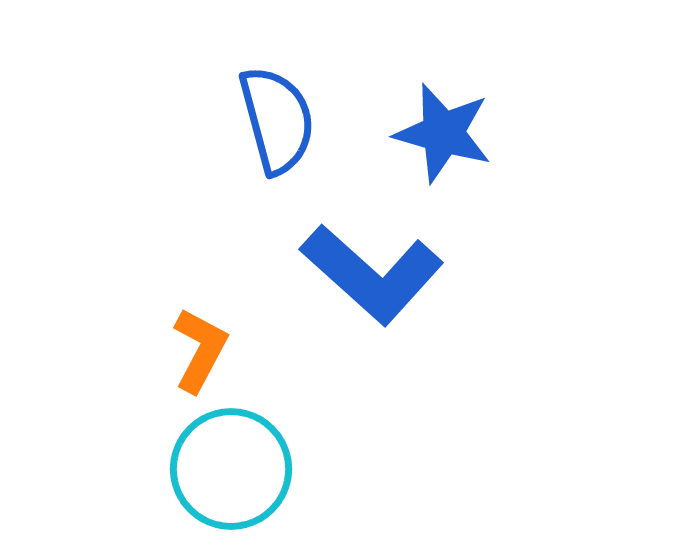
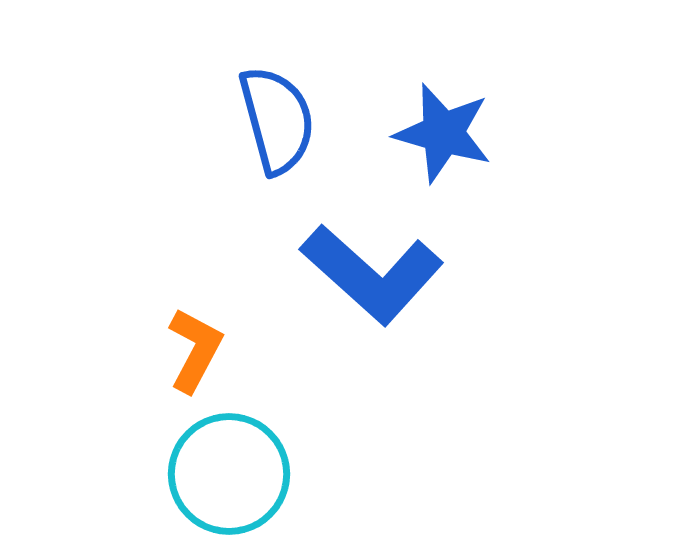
orange L-shape: moved 5 px left
cyan circle: moved 2 px left, 5 px down
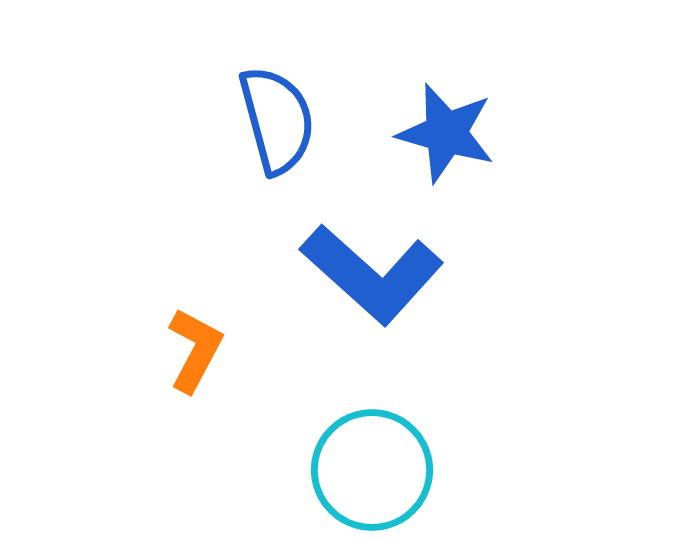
blue star: moved 3 px right
cyan circle: moved 143 px right, 4 px up
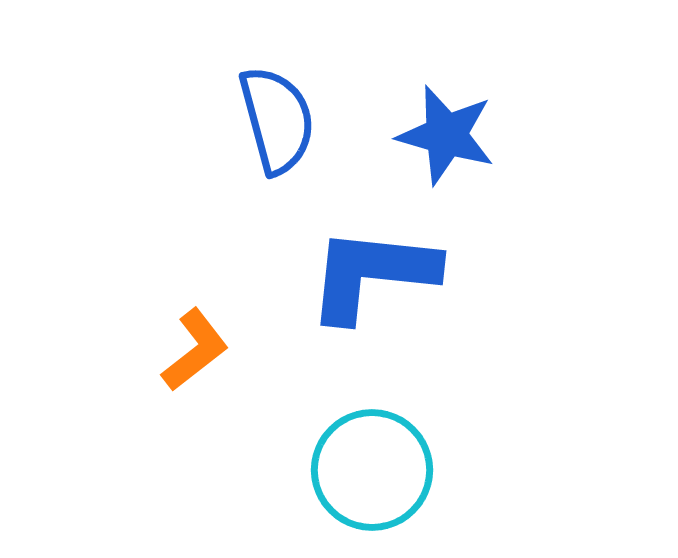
blue star: moved 2 px down
blue L-shape: rotated 144 degrees clockwise
orange L-shape: rotated 24 degrees clockwise
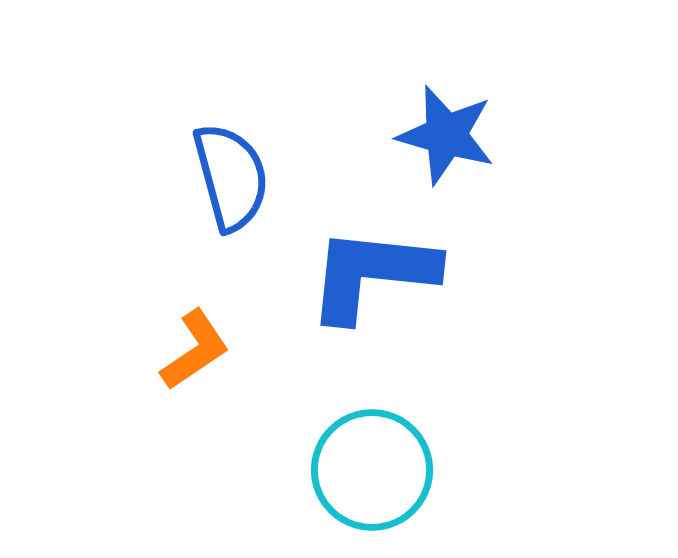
blue semicircle: moved 46 px left, 57 px down
orange L-shape: rotated 4 degrees clockwise
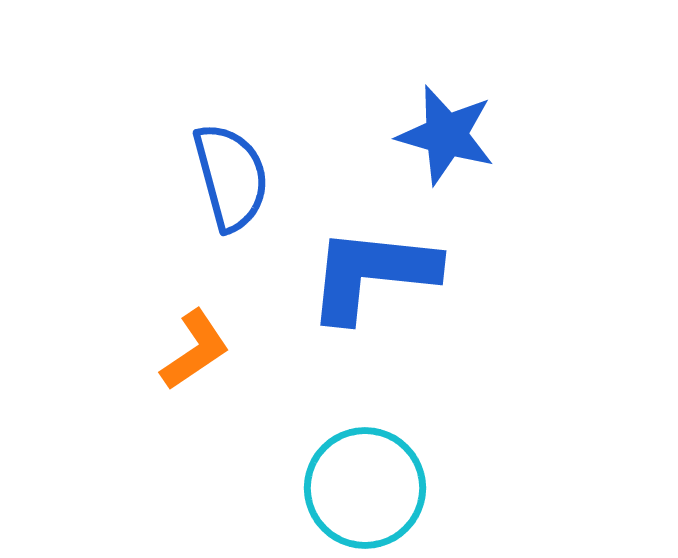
cyan circle: moved 7 px left, 18 px down
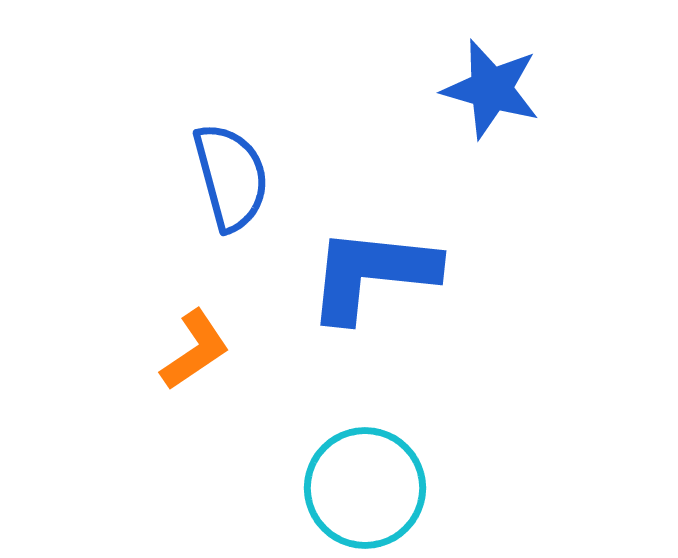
blue star: moved 45 px right, 46 px up
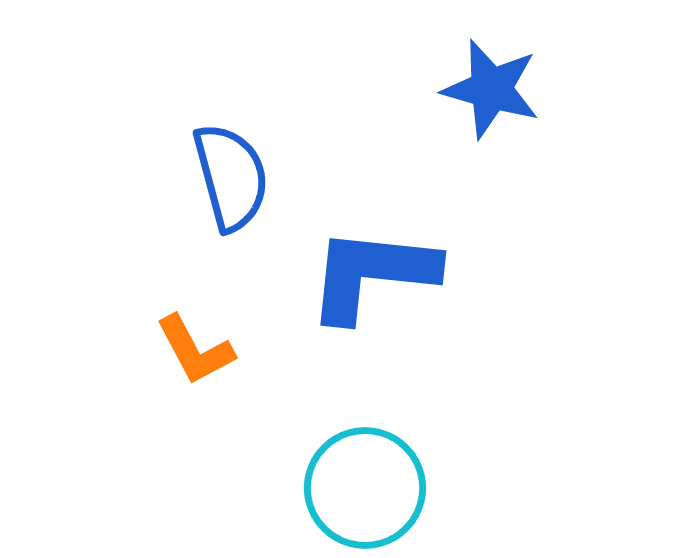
orange L-shape: rotated 96 degrees clockwise
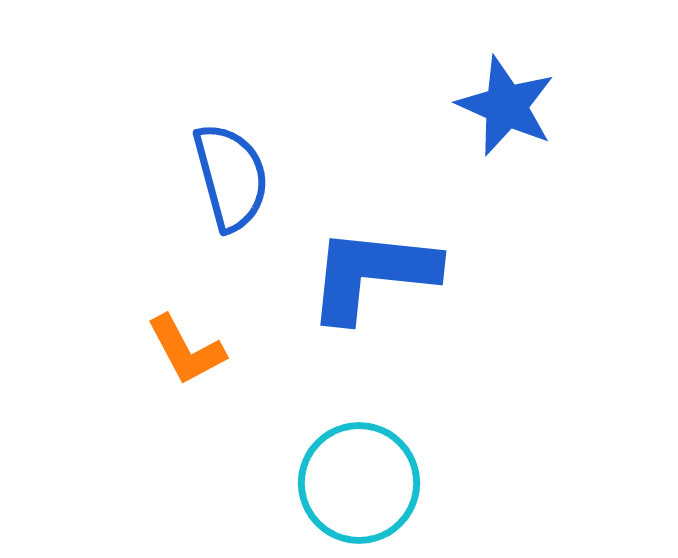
blue star: moved 15 px right, 17 px down; rotated 8 degrees clockwise
orange L-shape: moved 9 px left
cyan circle: moved 6 px left, 5 px up
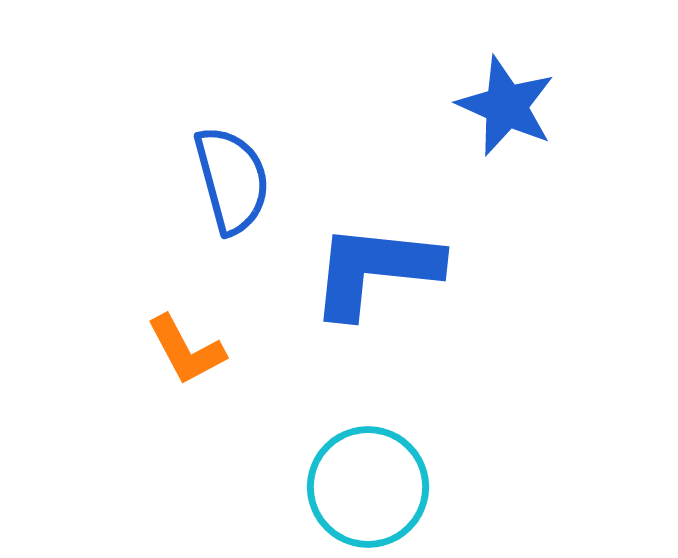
blue semicircle: moved 1 px right, 3 px down
blue L-shape: moved 3 px right, 4 px up
cyan circle: moved 9 px right, 4 px down
